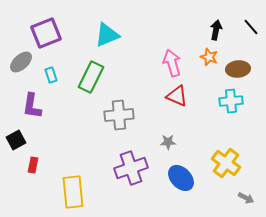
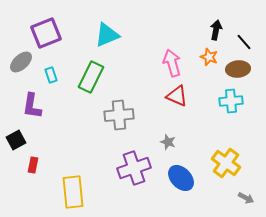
black line: moved 7 px left, 15 px down
gray star: rotated 21 degrees clockwise
purple cross: moved 3 px right
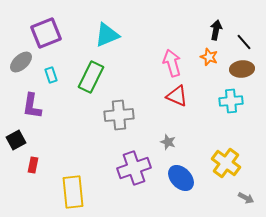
brown ellipse: moved 4 px right
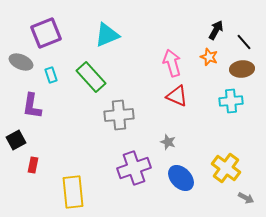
black arrow: rotated 18 degrees clockwise
gray ellipse: rotated 65 degrees clockwise
green rectangle: rotated 68 degrees counterclockwise
yellow cross: moved 5 px down
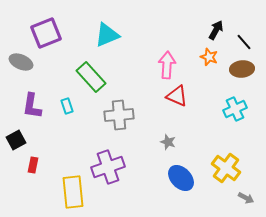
pink arrow: moved 5 px left, 2 px down; rotated 20 degrees clockwise
cyan rectangle: moved 16 px right, 31 px down
cyan cross: moved 4 px right, 8 px down; rotated 20 degrees counterclockwise
purple cross: moved 26 px left, 1 px up
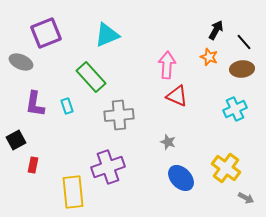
purple L-shape: moved 3 px right, 2 px up
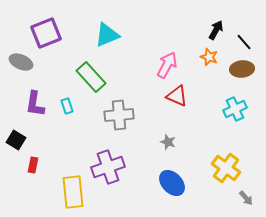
pink arrow: rotated 24 degrees clockwise
black square: rotated 30 degrees counterclockwise
blue ellipse: moved 9 px left, 5 px down
gray arrow: rotated 21 degrees clockwise
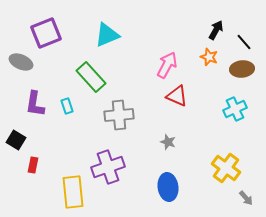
blue ellipse: moved 4 px left, 4 px down; rotated 36 degrees clockwise
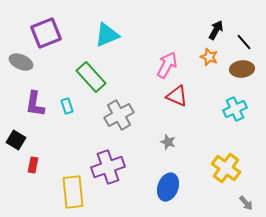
gray cross: rotated 24 degrees counterclockwise
blue ellipse: rotated 28 degrees clockwise
gray arrow: moved 5 px down
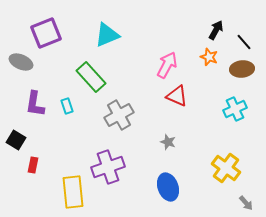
blue ellipse: rotated 40 degrees counterclockwise
